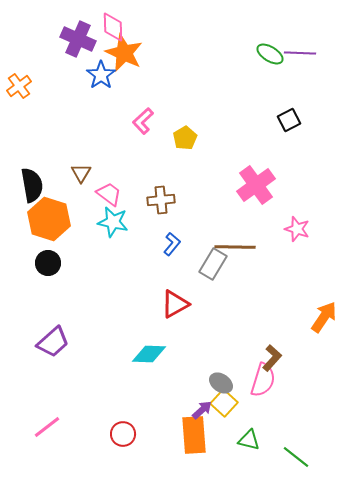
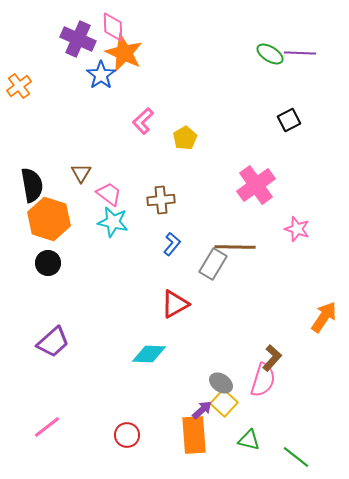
red circle: moved 4 px right, 1 px down
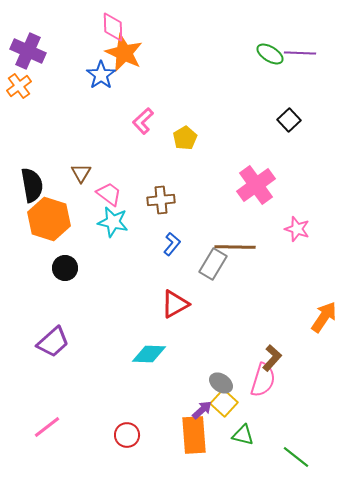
purple cross: moved 50 px left, 12 px down
black square: rotated 15 degrees counterclockwise
black circle: moved 17 px right, 5 px down
green triangle: moved 6 px left, 5 px up
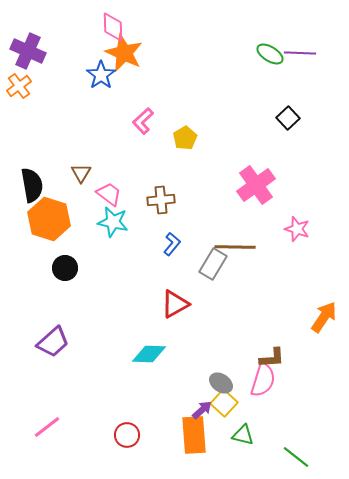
black square: moved 1 px left, 2 px up
brown L-shape: rotated 44 degrees clockwise
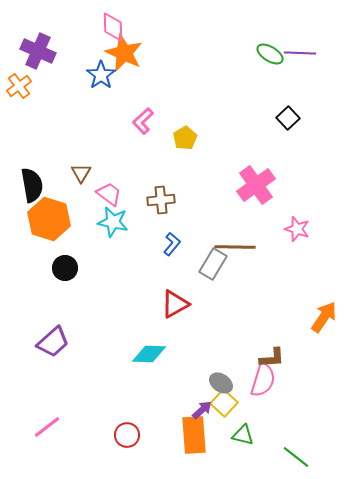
purple cross: moved 10 px right
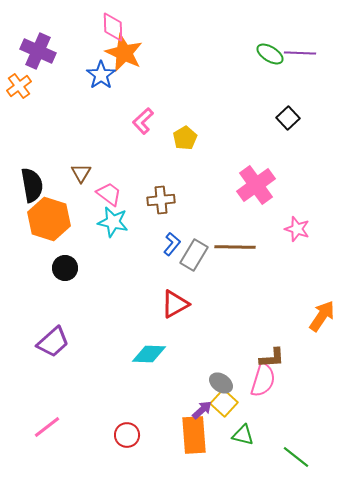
gray rectangle: moved 19 px left, 9 px up
orange arrow: moved 2 px left, 1 px up
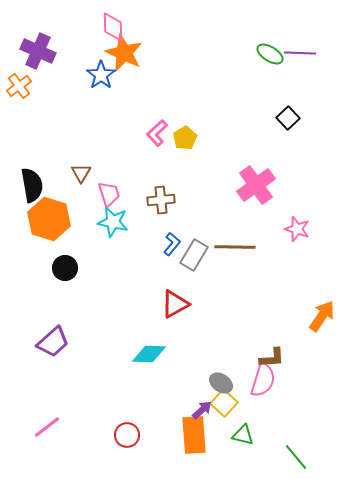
pink L-shape: moved 14 px right, 12 px down
pink trapezoid: rotated 36 degrees clockwise
green line: rotated 12 degrees clockwise
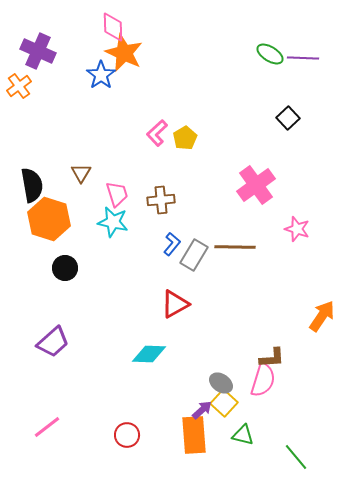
purple line: moved 3 px right, 5 px down
pink trapezoid: moved 8 px right
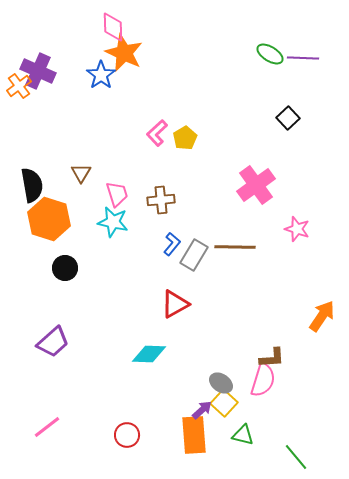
purple cross: moved 20 px down
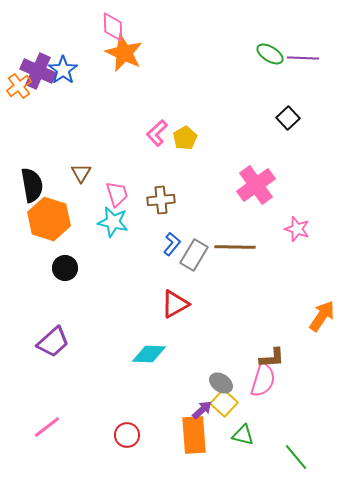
blue star: moved 38 px left, 5 px up
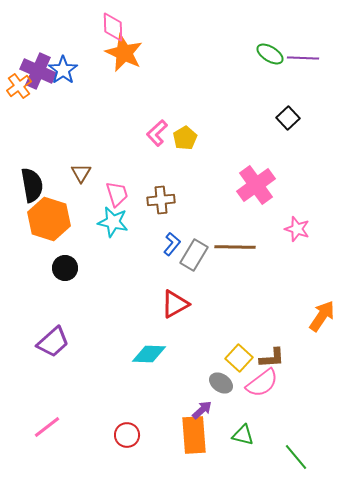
pink semicircle: moved 1 px left, 3 px down; rotated 36 degrees clockwise
yellow square: moved 15 px right, 45 px up
